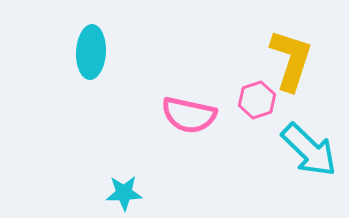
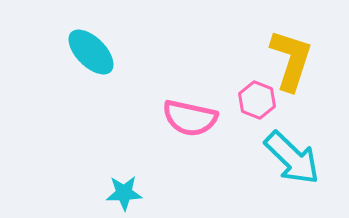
cyan ellipse: rotated 48 degrees counterclockwise
pink hexagon: rotated 21 degrees counterclockwise
pink semicircle: moved 1 px right, 3 px down
cyan arrow: moved 17 px left, 8 px down
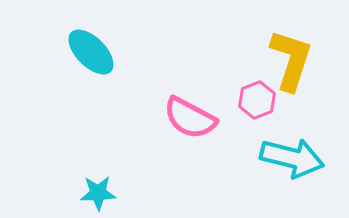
pink hexagon: rotated 18 degrees clockwise
pink semicircle: rotated 16 degrees clockwise
cyan arrow: rotated 30 degrees counterclockwise
cyan star: moved 26 px left
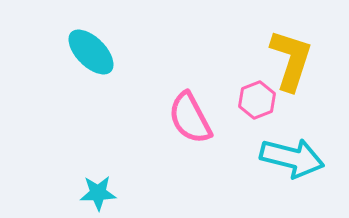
pink semicircle: rotated 34 degrees clockwise
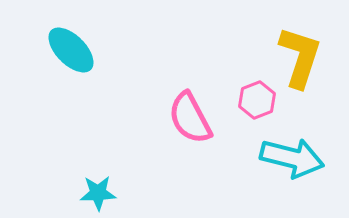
cyan ellipse: moved 20 px left, 2 px up
yellow L-shape: moved 9 px right, 3 px up
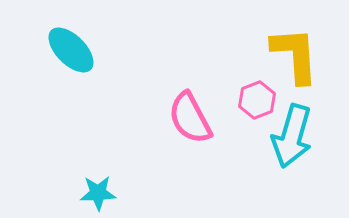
yellow L-shape: moved 5 px left, 2 px up; rotated 22 degrees counterclockwise
cyan arrow: moved 22 px up; rotated 92 degrees clockwise
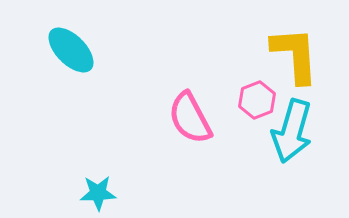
cyan arrow: moved 5 px up
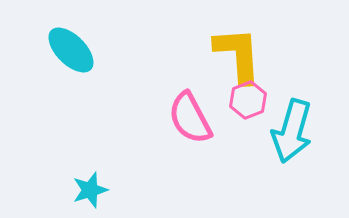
yellow L-shape: moved 57 px left
pink hexagon: moved 9 px left
cyan star: moved 8 px left, 3 px up; rotated 15 degrees counterclockwise
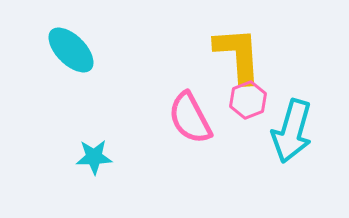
cyan star: moved 4 px right, 33 px up; rotated 15 degrees clockwise
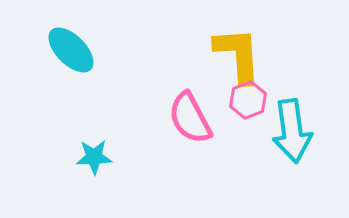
cyan arrow: rotated 24 degrees counterclockwise
